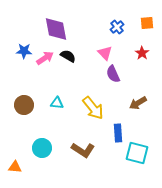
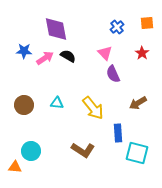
cyan circle: moved 11 px left, 3 px down
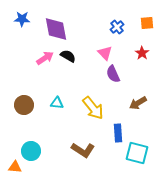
blue star: moved 2 px left, 32 px up
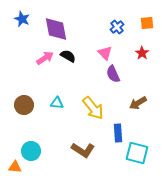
blue star: rotated 21 degrees clockwise
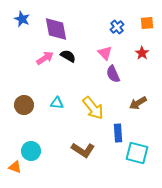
orange triangle: rotated 16 degrees clockwise
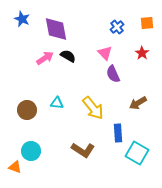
brown circle: moved 3 px right, 5 px down
cyan square: rotated 15 degrees clockwise
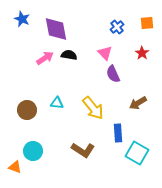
black semicircle: moved 1 px right, 1 px up; rotated 21 degrees counterclockwise
cyan circle: moved 2 px right
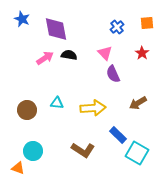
yellow arrow: rotated 55 degrees counterclockwise
blue rectangle: moved 2 px down; rotated 42 degrees counterclockwise
orange triangle: moved 3 px right, 1 px down
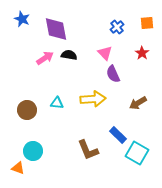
yellow arrow: moved 9 px up
brown L-shape: moved 5 px right; rotated 35 degrees clockwise
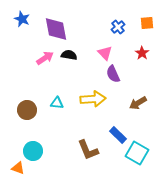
blue cross: moved 1 px right
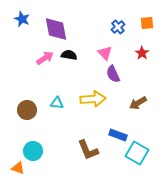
blue rectangle: rotated 24 degrees counterclockwise
